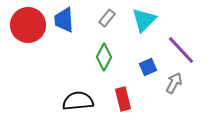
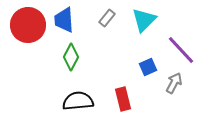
green diamond: moved 33 px left
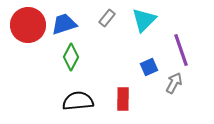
blue trapezoid: moved 4 px down; rotated 76 degrees clockwise
purple line: rotated 24 degrees clockwise
blue square: moved 1 px right
red rectangle: rotated 15 degrees clockwise
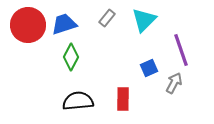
blue square: moved 1 px down
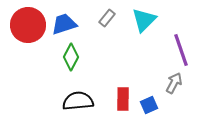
blue square: moved 37 px down
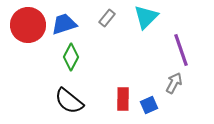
cyan triangle: moved 2 px right, 3 px up
black semicircle: moved 9 px left; rotated 136 degrees counterclockwise
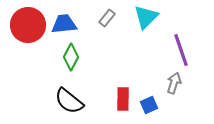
blue trapezoid: rotated 12 degrees clockwise
gray arrow: rotated 10 degrees counterclockwise
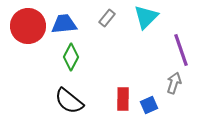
red circle: moved 1 px down
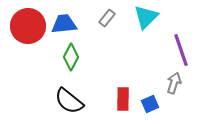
blue square: moved 1 px right, 1 px up
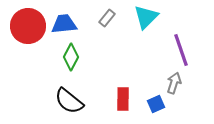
blue square: moved 6 px right
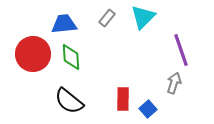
cyan triangle: moved 3 px left
red circle: moved 5 px right, 28 px down
green diamond: rotated 32 degrees counterclockwise
blue square: moved 8 px left, 5 px down; rotated 18 degrees counterclockwise
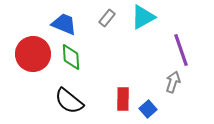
cyan triangle: rotated 16 degrees clockwise
blue trapezoid: rotated 28 degrees clockwise
gray arrow: moved 1 px left, 1 px up
